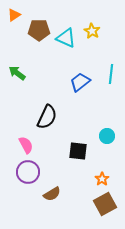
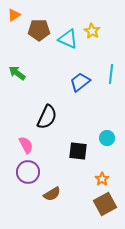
cyan triangle: moved 2 px right, 1 px down
cyan circle: moved 2 px down
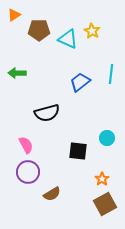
green arrow: rotated 36 degrees counterclockwise
black semicircle: moved 4 px up; rotated 50 degrees clockwise
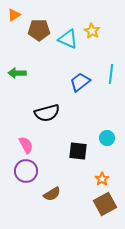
purple circle: moved 2 px left, 1 px up
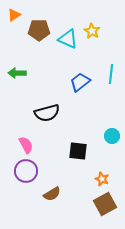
cyan circle: moved 5 px right, 2 px up
orange star: rotated 16 degrees counterclockwise
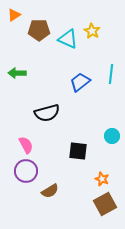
brown semicircle: moved 2 px left, 3 px up
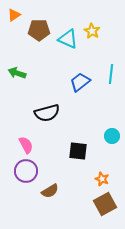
green arrow: rotated 18 degrees clockwise
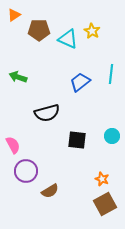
green arrow: moved 1 px right, 4 px down
pink semicircle: moved 13 px left
black square: moved 1 px left, 11 px up
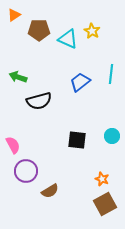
black semicircle: moved 8 px left, 12 px up
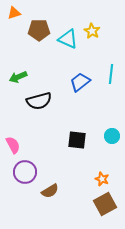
orange triangle: moved 2 px up; rotated 16 degrees clockwise
green arrow: rotated 42 degrees counterclockwise
purple circle: moved 1 px left, 1 px down
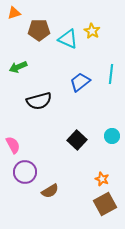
green arrow: moved 10 px up
black square: rotated 36 degrees clockwise
